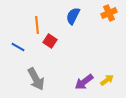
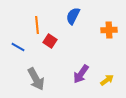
orange cross: moved 17 px down; rotated 21 degrees clockwise
purple arrow: moved 3 px left, 8 px up; rotated 18 degrees counterclockwise
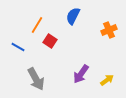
orange line: rotated 36 degrees clockwise
orange cross: rotated 21 degrees counterclockwise
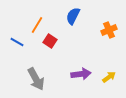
blue line: moved 1 px left, 5 px up
purple arrow: rotated 132 degrees counterclockwise
yellow arrow: moved 2 px right, 3 px up
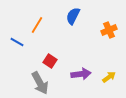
red square: moved 20 px down
gray arrow: moved 4 px right, 4 px down
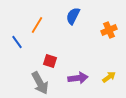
blue line: rotated 24 degrees clockwise
red square: rotated 16 degrees counterclockwise
purple arrow: moved 3 px left, 4 px down
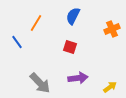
orange line: moved 1 px left, 2 px up
orange cross: moved 3 px right, 1 px up
red square: moved 20 px right, 14 px up
yellow arrow: moved 1 px right, 10 px down
gray arrow: rotated 15 degrees counterclockwise
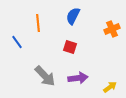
orange line: moved 2 px right; rotated 36 degrees counterclockwise
gray arrow: moved 5 px right, 7 px up
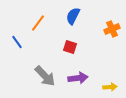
orange line: rotated 42 degrees clockwise
yellow arrow: rotated 32 degrees clockwise
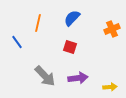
blue semicircle: moved 1 px left, 2 px down; rotated 18 degrees clockwise
orange line: rotated 24 degrees counterclockwise
